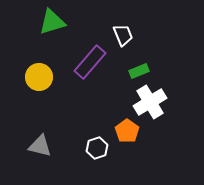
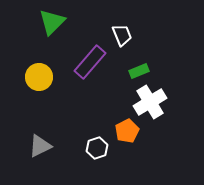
green triangle: rotated 28 degrees counterclockwise
white trapezoid: moved 1 px left
orange pentagon: rotated 10 degrees clockwise
gray triangle: rotated 40 degrees counterclockwise
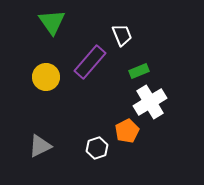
green triangle: rotated 20 degrees counterclockwise
yellow circle: moved 7 px right
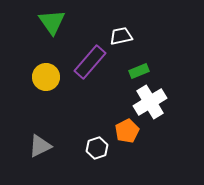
white trapezoid: moved 1 px left, 1 px down; rotated 80 degrees counterclockwise
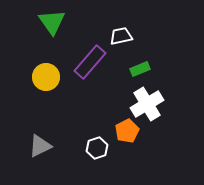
green rectangle: moved 1 px right, 2 px up
white cross: moved 3 px left, 2 px down
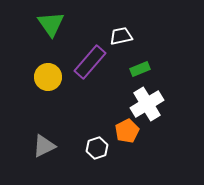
green triangle: moved 1 px left, 2 px down
yellow circle: moved 2 px right
gray triangle: moved 4 px right
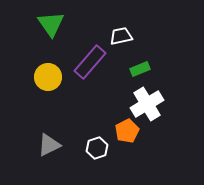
gray triangle: moved 5 px right, 1 px up
